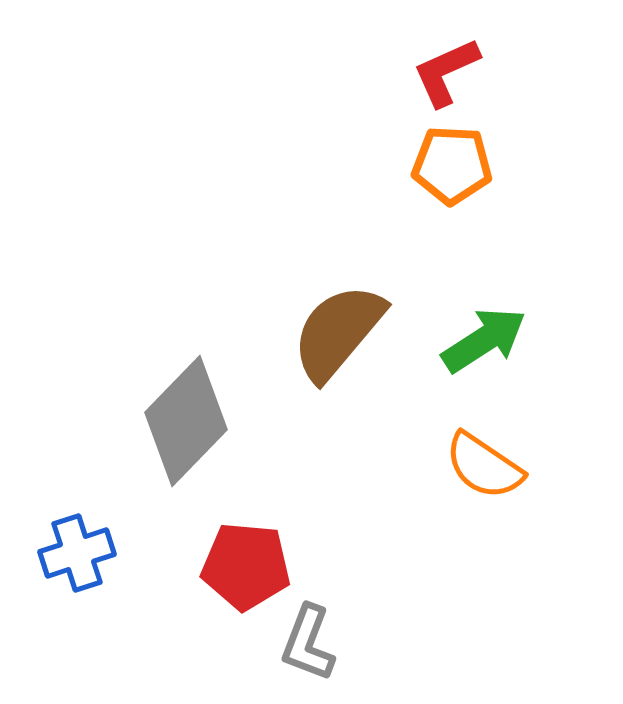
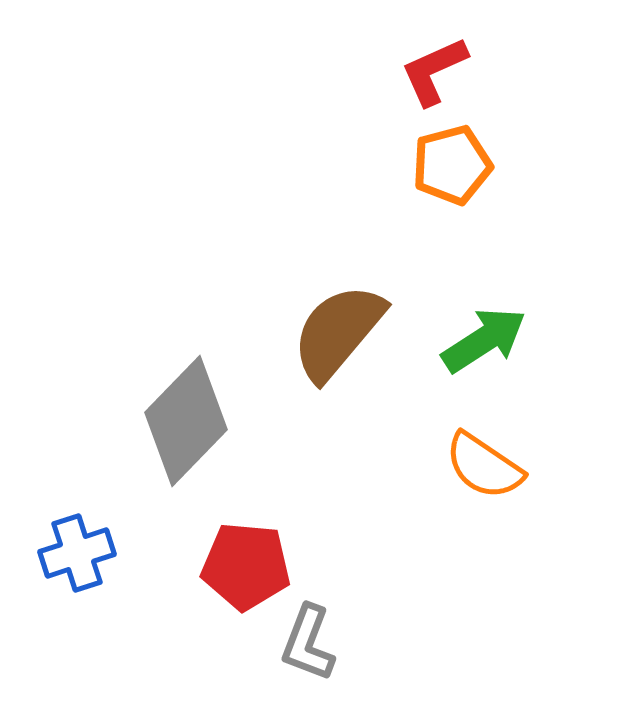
red L-shape: moved 12 px left, 1 px up
orange pentagon: rotated 18 degrees counterclockwise
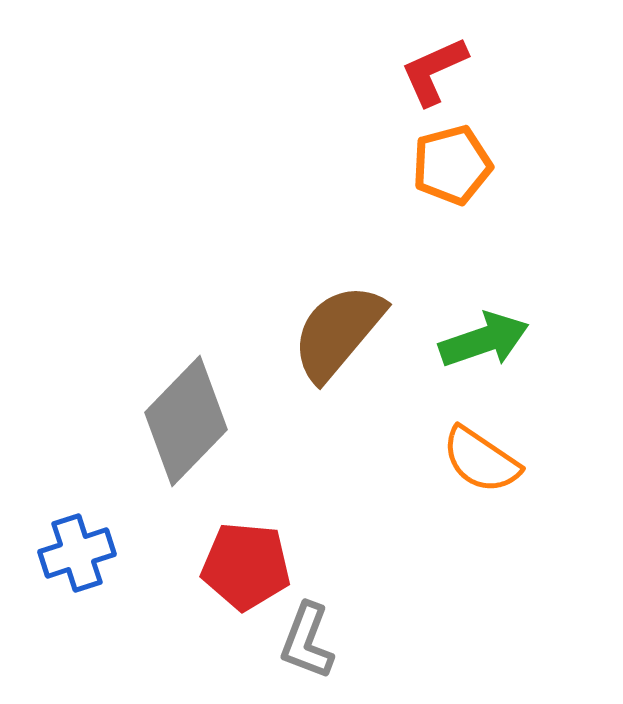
green arrow: rotated 14 degrees clockwise
orange semicircle: moved 3 px left, 6 px up
gray L-shape: moved 1 px left, 2 px up
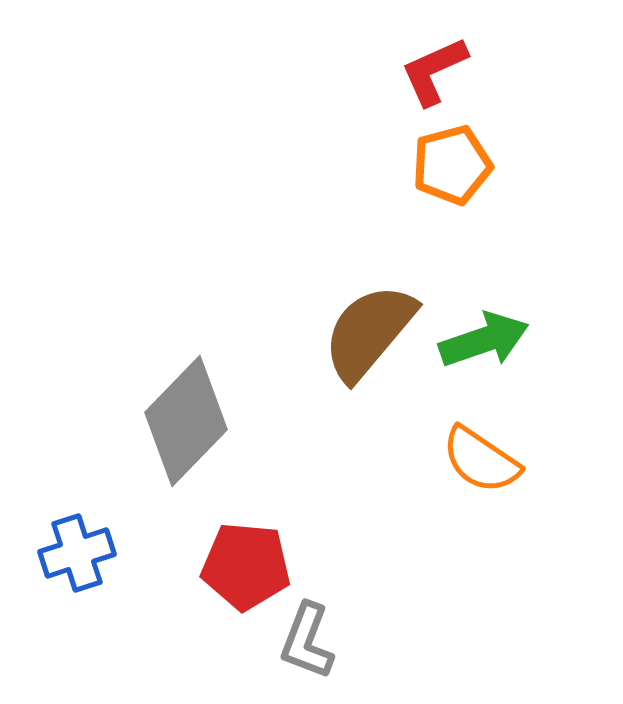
brown semicircle: moved 31 px right
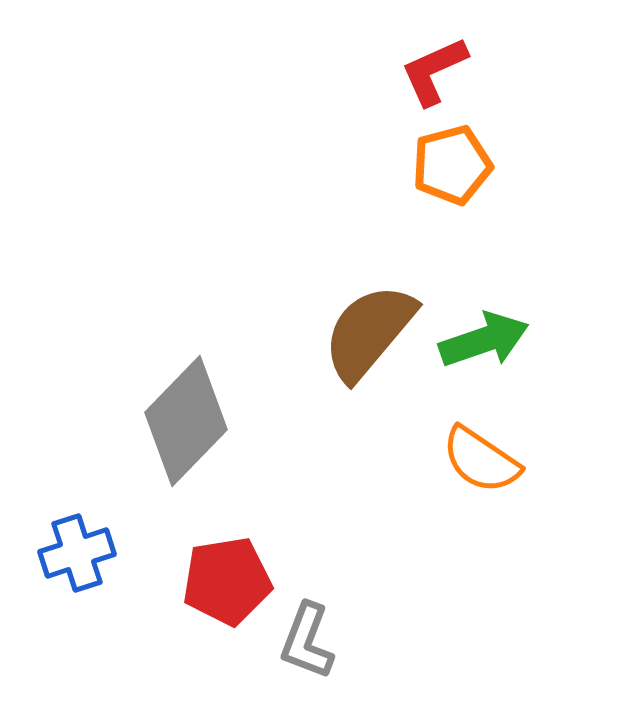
red pentagon: moved 19 px left, 15 px down; rotated 14 degrees counterclockwise
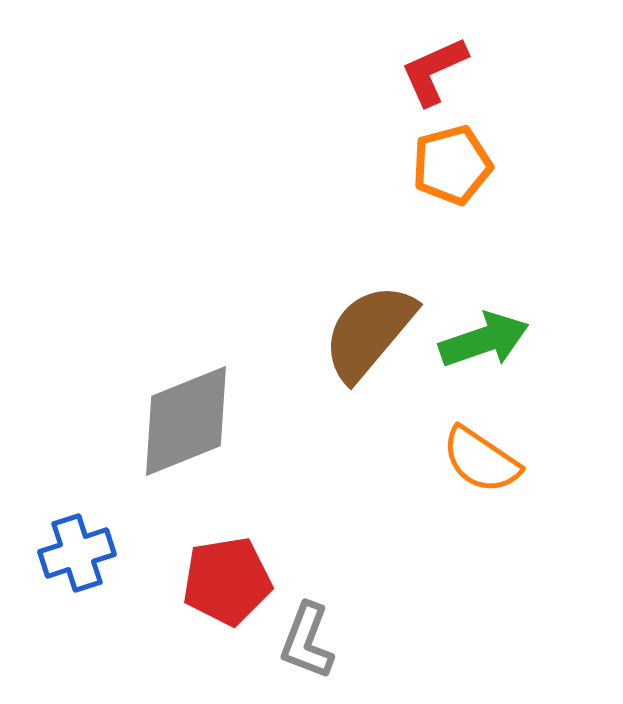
gray diamond: rotated 24 degrees clockwise
